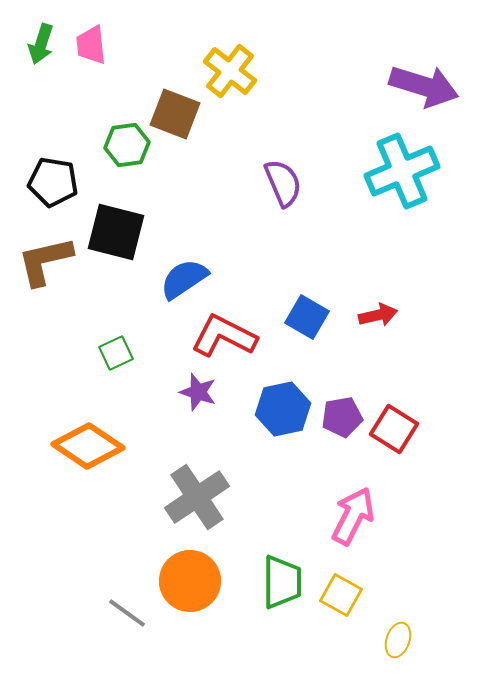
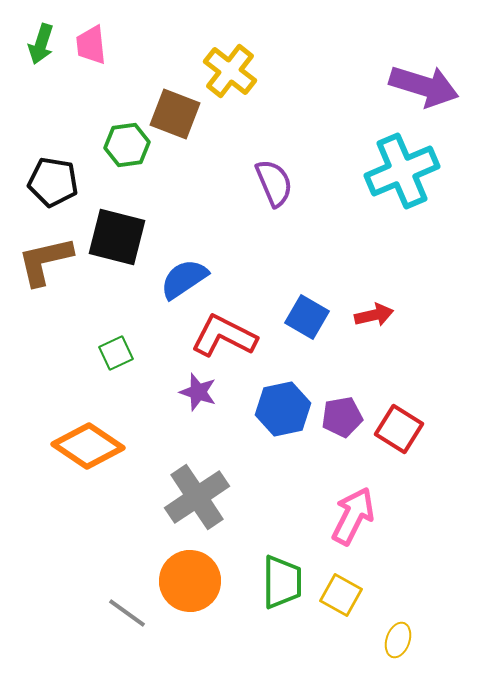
purple semicircle: moved 9 px left
black square: moved 1 px right, 5 px down
red arrow: moved 4 px left
red square: moved 5 px right
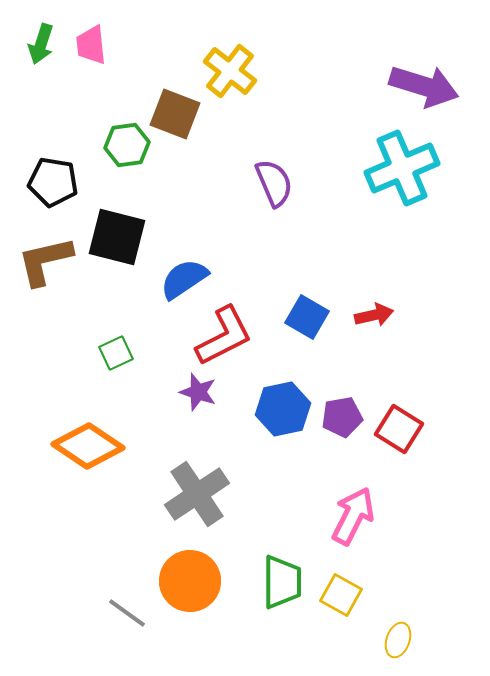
cyan cross: moved 3 px up
red L-shape: rotated 126 degrees clockwise
gray cross: moved 3 px up
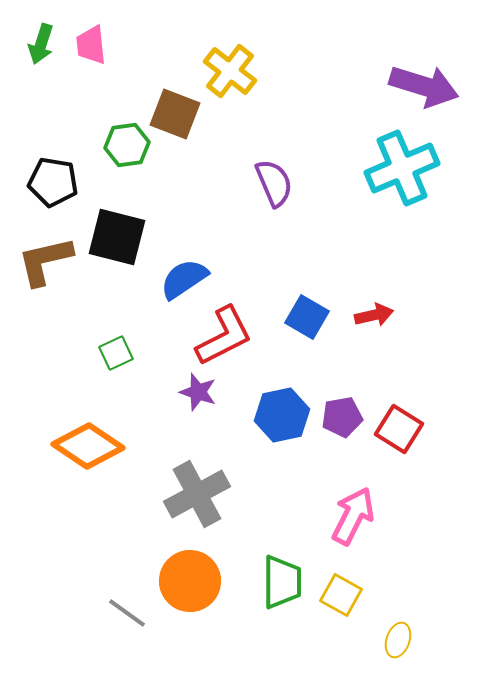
blue hexagon: moved 1 px left, 6 px down
gray cross: rotated 6 degrees clockwise
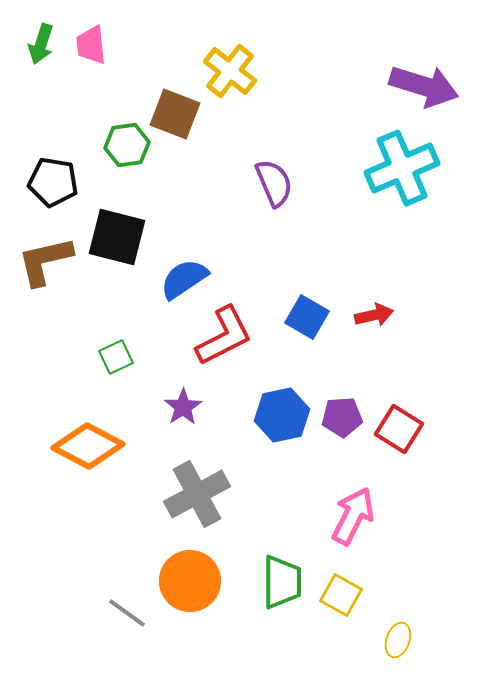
green square: moved 4 px down
purple star: moved 15 px left, 15 px down; rotated 21 degrees clockwise
purple pentagon: rotated 6 degrees clockwise
orange diamond: rotated 6 degrees counterclockwise
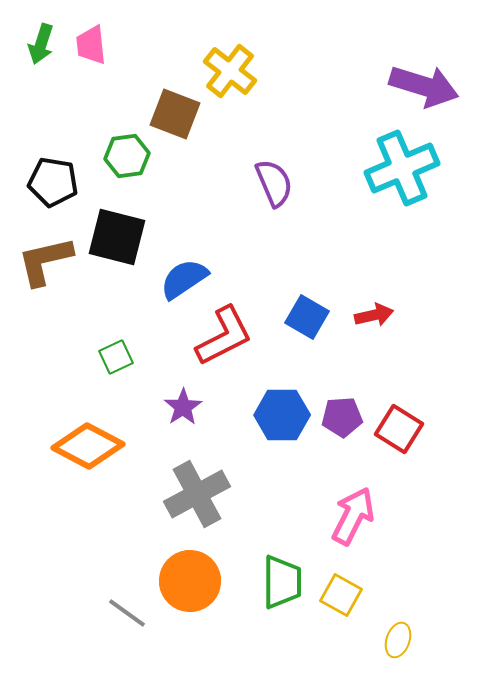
green hexagon: moved 11 px down
blue hexagon: rotated 12 degrees clockwise
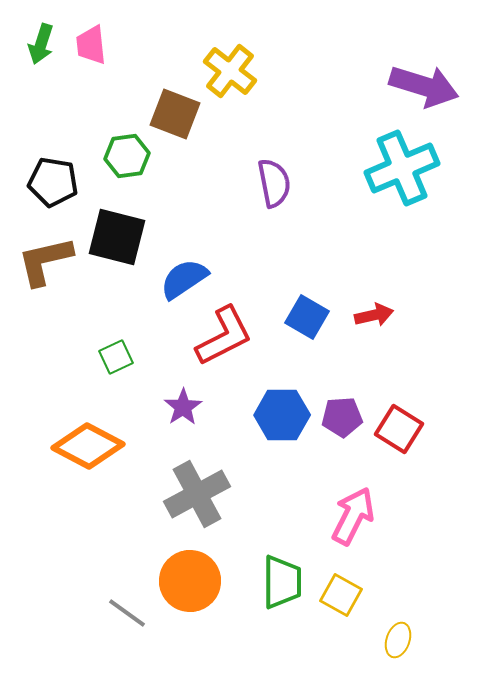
purple semicircle: rotated 12 degrees clockwise
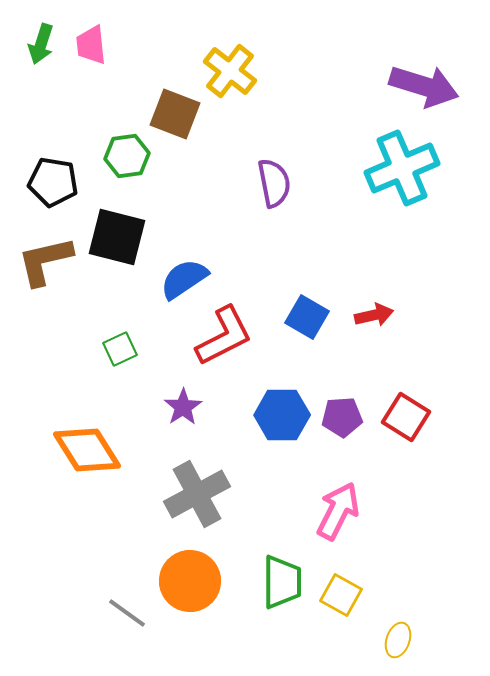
green square: moved 4 px right, 8 px up
red square: moved 7 px right, 12 px up
orange diamond: moved 1 px left, 4 px down; rotated 30 degrees clockwise
pink arrow: moved 15 px left, 5 px up
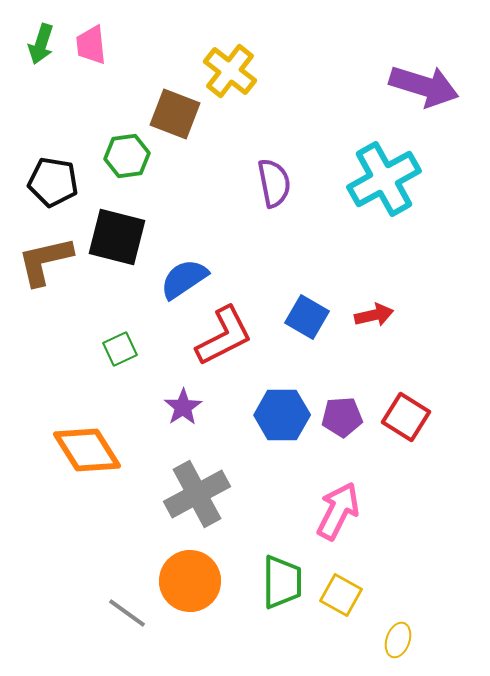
cyan cross: moved 18 px left, 11 px down; rotated 6 degrees counterclockwise
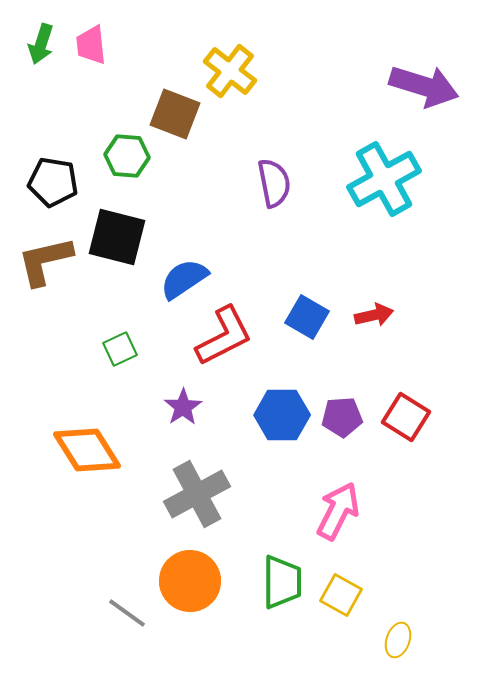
green hexagon: rotated 12 degrees clockwise
